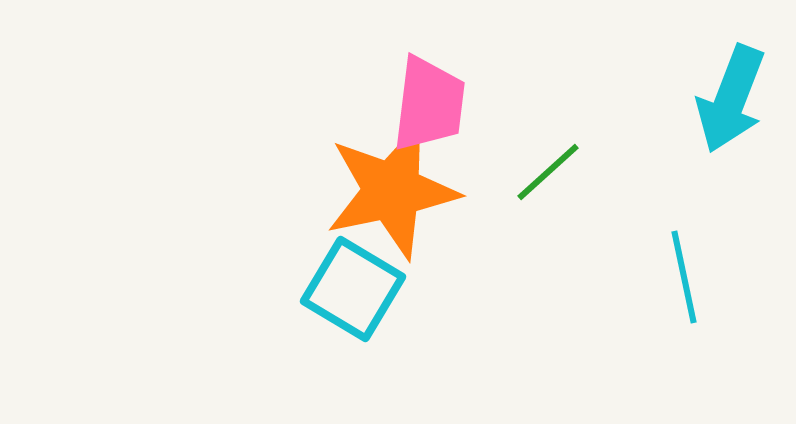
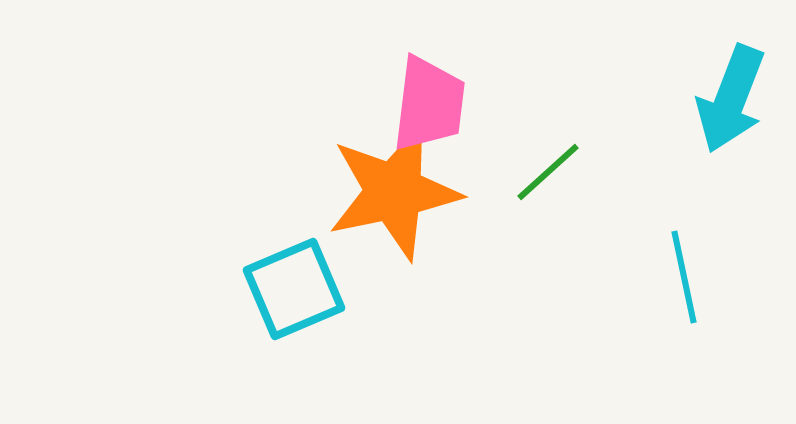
orange star: moved 2 px right, 1 px down
cyan square: moved 59 px left; rotated 36 degrees clockwise
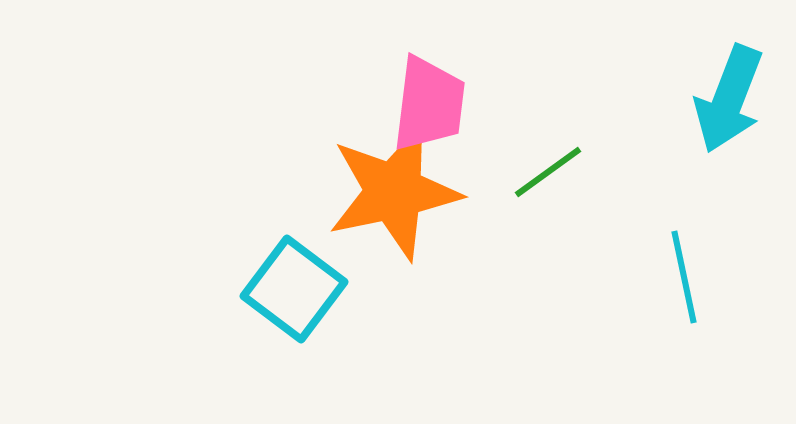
cyan arrow: moved 2 px left
green line: rotated 6 degrees clockwise
cyan square: rotated 30 degrees counterclockwise
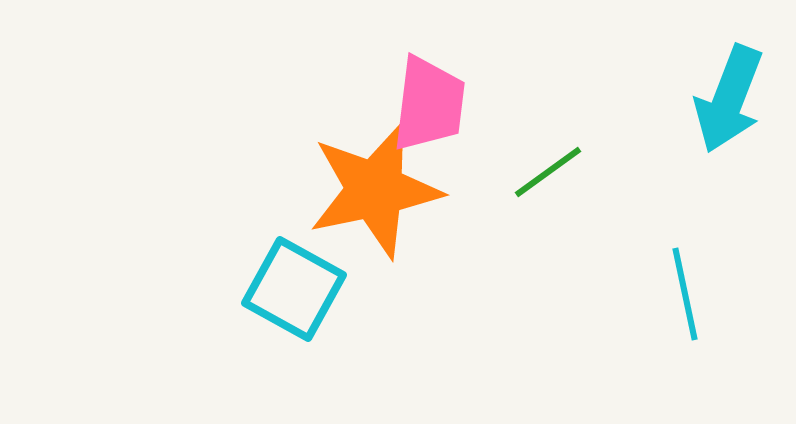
orange star: moved 19 px left, 2 px up
cyan line: moved 1 px right, 17 px down
cyan square: rotated 8 degrees counterclockwise
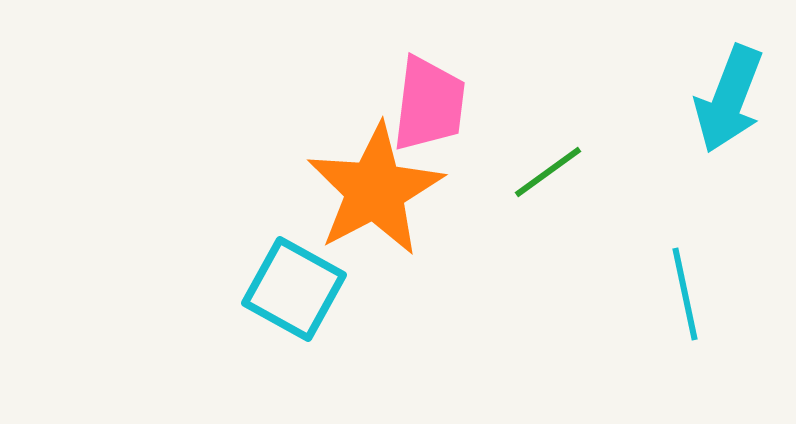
orange star: rotated 16 degrees counterclockwise
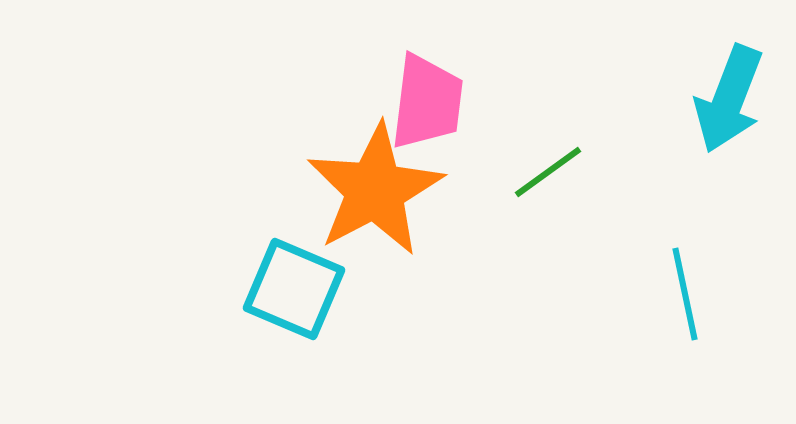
pink trapezoid: moved 2 px left, 2 px up
cyan square: rotated 6 degrees counterclockwise
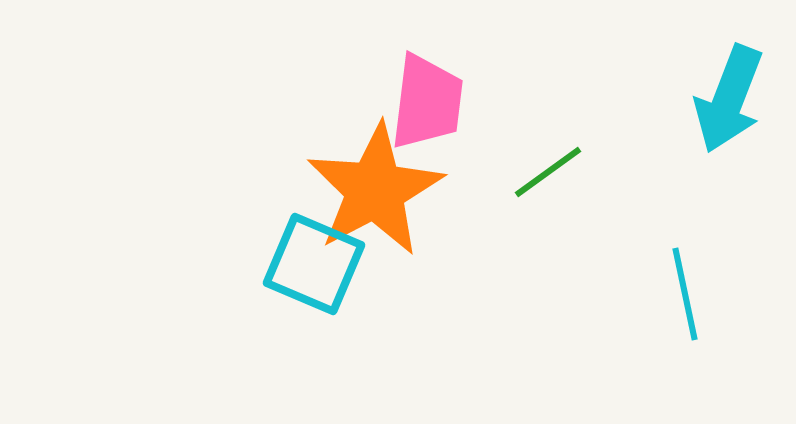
cyan square: moved 20 px right, 25 px up
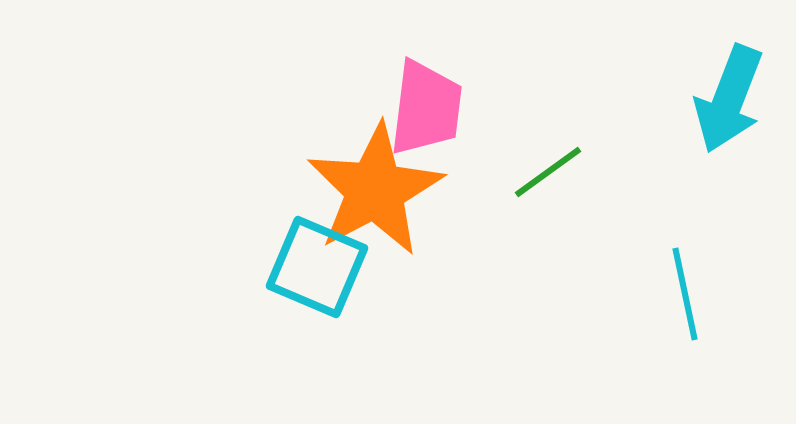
pink trapezoid: moved 1 px left, 6 px down
cyan square: moved 3 px right, 3 px down
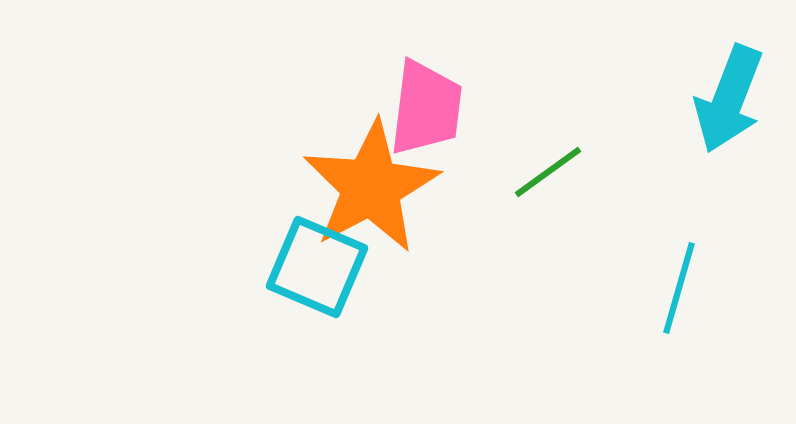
orange star: moved 4 px left, 3 px up
cyan line: moved 6 px left, 6 px up; rotated 28 degrees clockwise
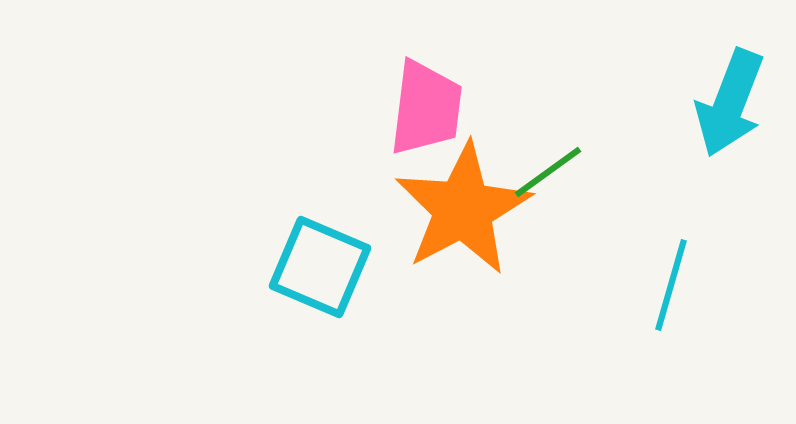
cyan arrow: moved 1 px right, 4 px down
orange star: moved 92 px right, 22 px down
cyan square: moved 3 px right
cyan line: moved 8 px left, 3 px up
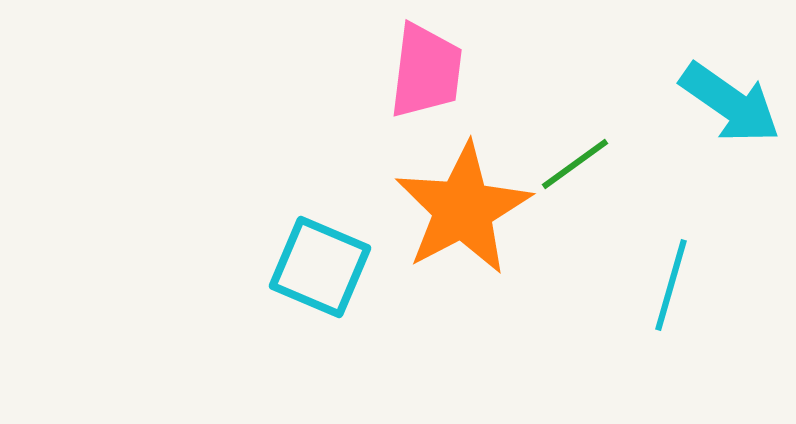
cyan arrow: rotated 76 degrees counterclockwise
pink trapezoid: moved 37 px up
green line: moved 27 px right, 8 px up
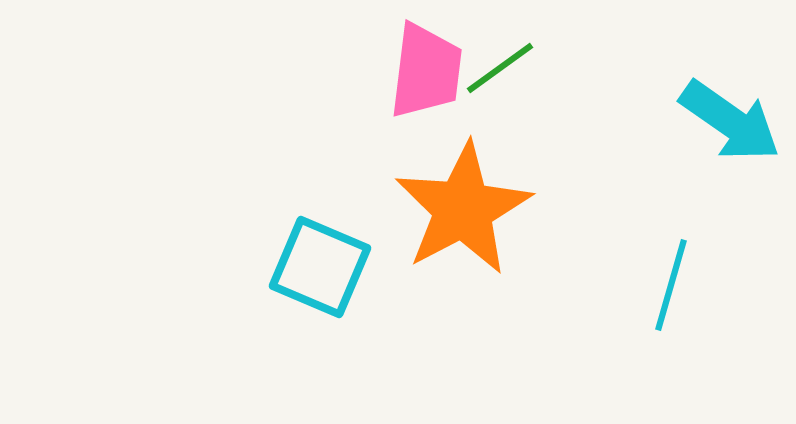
cyan arrow: moved 18 px down
green line: moved 75 px left, 96 px up
